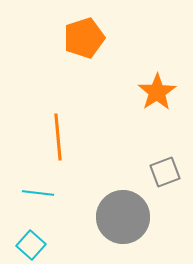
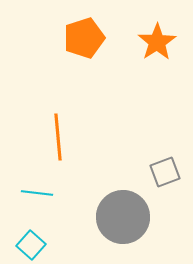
orange star: moved 50 px up
cyan line: moved 1 px left
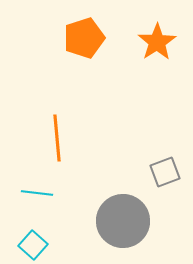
orange line: moved 1 px left, 1 px down
gray circle: moved 4 px down
cyan square: moved 2 px right
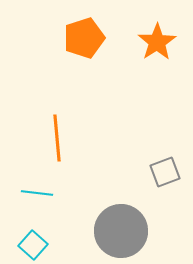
gray circle: moved 2 px left, 10 px down
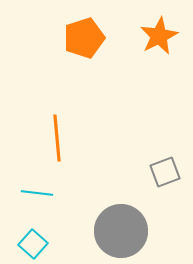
orange star: moved 2 px right, 6 px up; rotated 6 degrees clockwise
cyan square: moved 1 px up
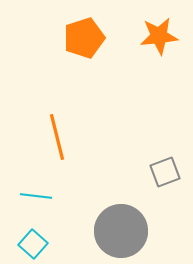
orange star: rotated 21 degrees clockwise
orange line: moved 1 px up; rotated 9 degrees counterclockwise
cyan line: moved 1 px left, 3 px down
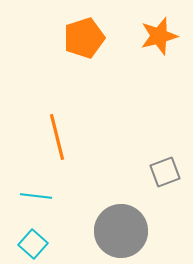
orange star: rotated 9 degrees counterclockwise
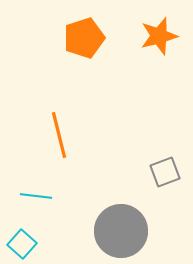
orange line: moved 2 px right, 2 px up
cyan square: moved 11 px left
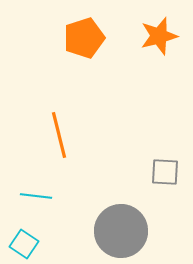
gray square: rotated 24 degrees clockwise
cyan square: moved 2 px right; rotated 8 degrees counterclockwise
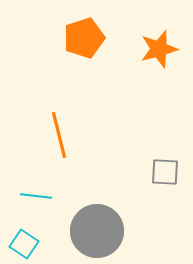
orange star: moved 13 px down
gray circle: moved 24 px left
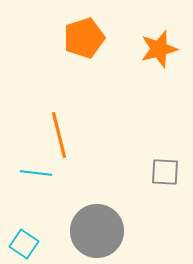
cyan line: moved 23 px up
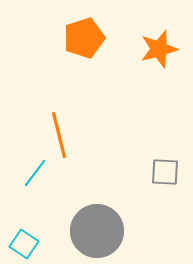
cyan line: moved 1 px left; rotated 60 degrees counterclockwise
